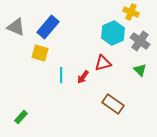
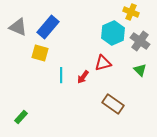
gray triangle: moved 2 px right
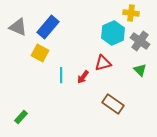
yellow cross: moved 1 px down; rotated 14 degrees counterclockwise
yellow square: rotated 12 degrees clockwise
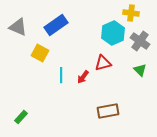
blue rectangle: moved 8 px right, 2 px up; rotated 15 degrees clockwise
brown rectangle: moved 5 px left, 7 px down; rotated 45 degrees counterclockwise
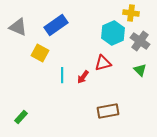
cyan line: moved 1 px right
